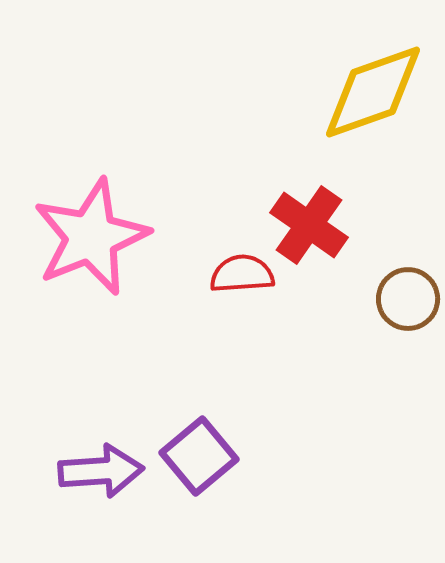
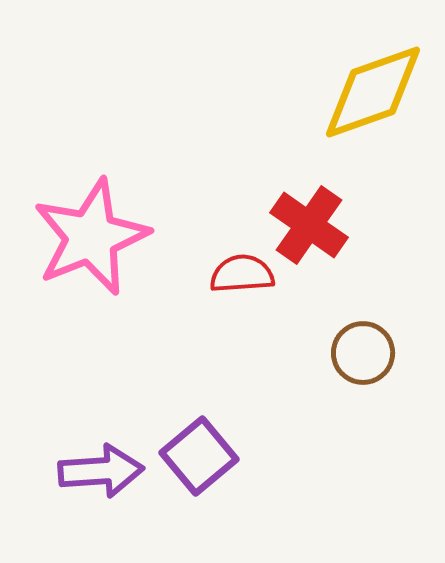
brown circle: moved 45 px left, 54 px down
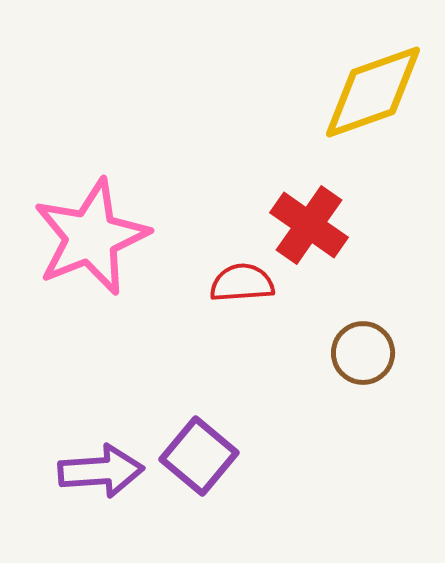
red semicircle: moved 9 px down
purple square: rotated 10 degrees counterclockwise
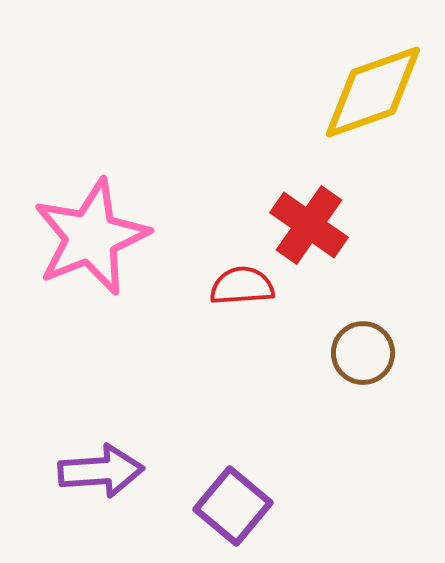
red semicircle: moved 3 px down
purple square: moved 34 px right, 50 px down
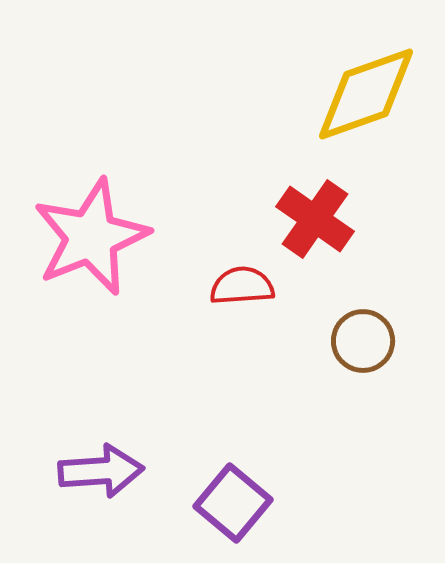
yellow diamond: moved 7 px left, 2 px down
red cross: moved 6 px right, 6 px up
brown circle: moved 12 px up
purple square: moved 3 px up
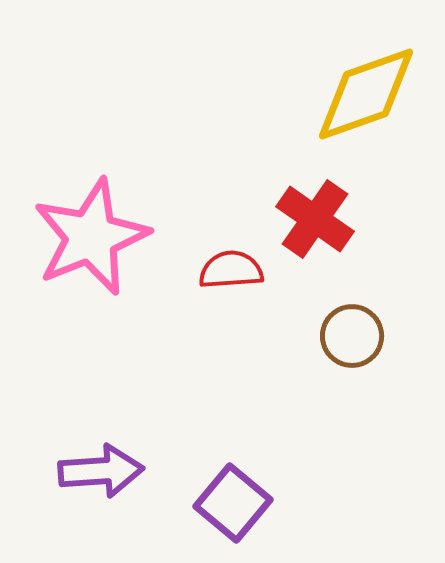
red semicircle: moved 11 px left, 16 px up
brown circle: moved 11 px left, 5 px up
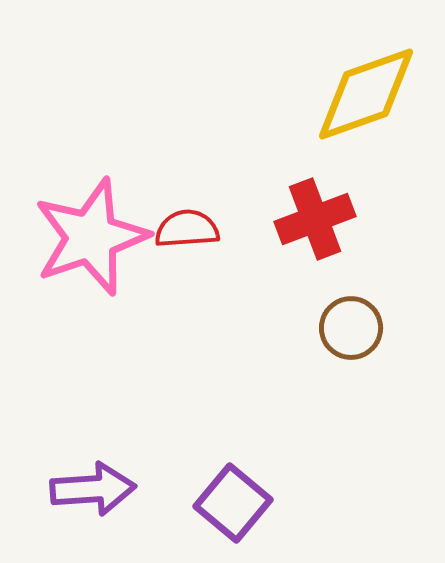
red cross: rotated 34 degrees clockwise
pink star: rotated 3 degrees clockwise
red semicircle: moved 44 px left, 41 px up
brown circle: moved 1 px left, 8 px up
purple arrow: moved 8 px left, 18 px down
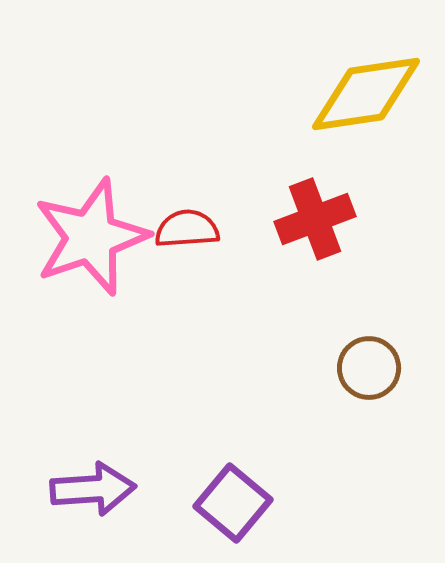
yellow diamond: rotated 11 degrees clockwise
brown circle: moved 18 px right, 40 px down
